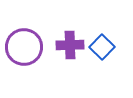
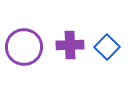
blue square: moved 5 px right
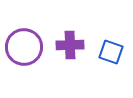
blue square: moved 4 px right, 5 px down; rotated 25 degrees counterclockwise
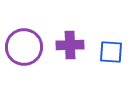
blue square: rotated 15 degrees counterclockwise
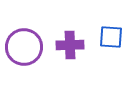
blue square: moved 15 px up
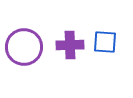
blue square: moved 6 px left, 5 px down
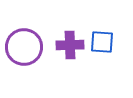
blue square: moved 3 px left
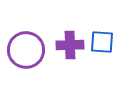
purple circle: moved 2 px right, 3 px down
